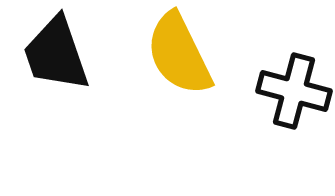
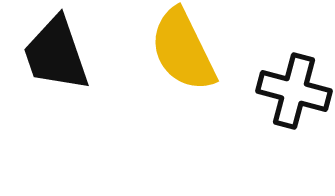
yellow semicircle: moved 4 px right, 4 px up
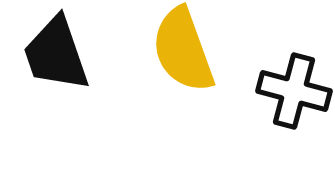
yellow semicircle: rotated 6 degrees clockwise
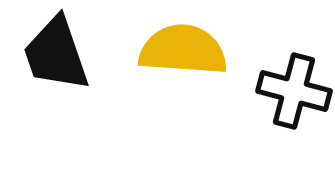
yellow semicircle: rotated 114 degrees clockwise
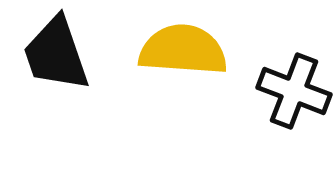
black cross: rotated 6 degrees clockwise
